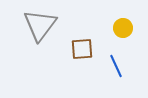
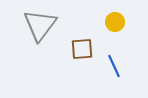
yellow circle: moved 8 px left, 6 px up
blue line: moved 2 px left
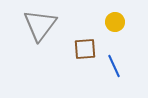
brown square: moved 3 px right
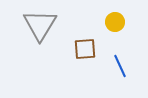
gray triangle: rotated 6 degrees counterclockwise
blue line: moved 6 px right
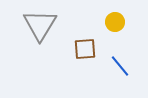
blue line: rotated 15 degrees counterclockwise
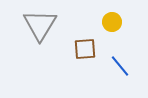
yellow circle: moved 3 px left
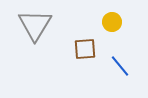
gray triangle: moved 5 px left
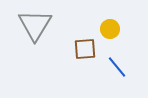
yellow circle: moved 2 px left, 7 px down
blue line: moved 3 px left, 1 px down
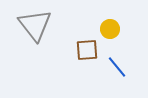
gray triangle: rotated 9 degrees counterclockwise
brown square: moved 2 px right, 1 px down
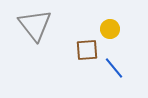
blue line: moved 3 px left, 1 px down
